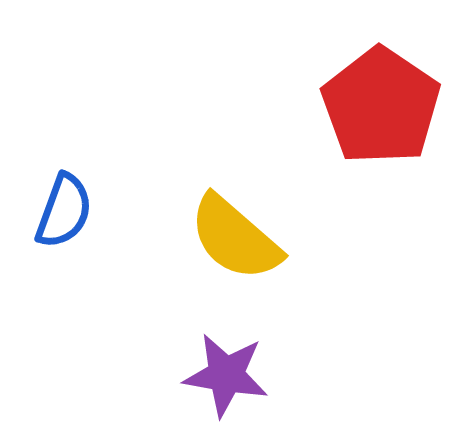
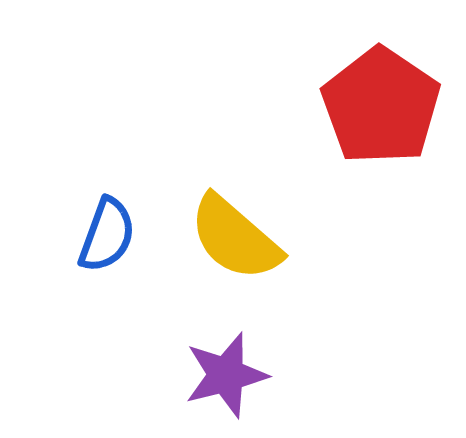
blue semicircle: moved 43 px right, 24 px down
purple star: rotated 24 degrees counterclockwise
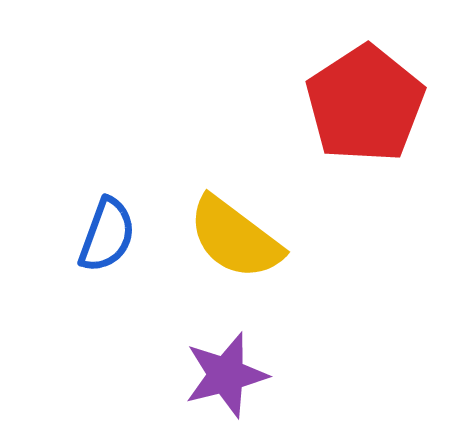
red pentagon: moved 16 px left, 2 px up; rotated 5 degrees clockwise
yellow semicircle: rotated 4 degrees counterclockwise
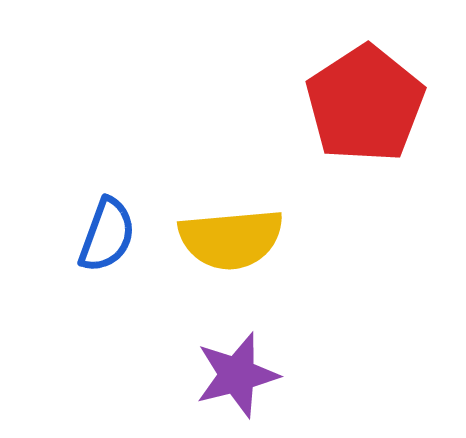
yellow semicircle: moved 4 px left, 1 px down; rotated 42 degrees counterclockwise
purple star: moved 11 px right
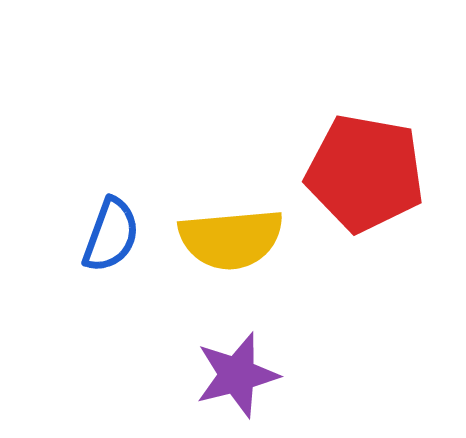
red pentagon: moved 69 px down; rotated 29 degrees counterclockwise
blue semicircle: moved 4 px right
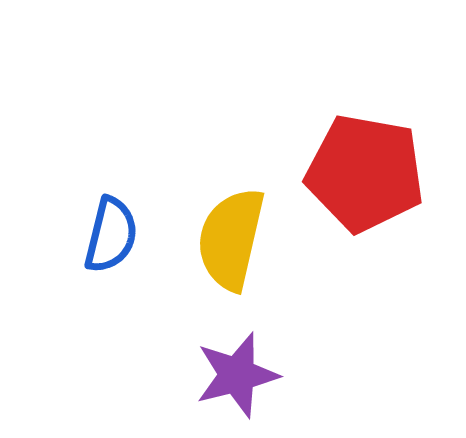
blue semicircle: rotated 6 degrees counterclockwise
yellow semicircle: rotated 108 degrees clockwise
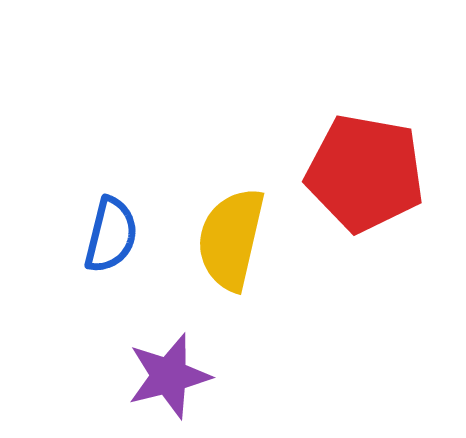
purple star: moved 68 px left, 1 px down
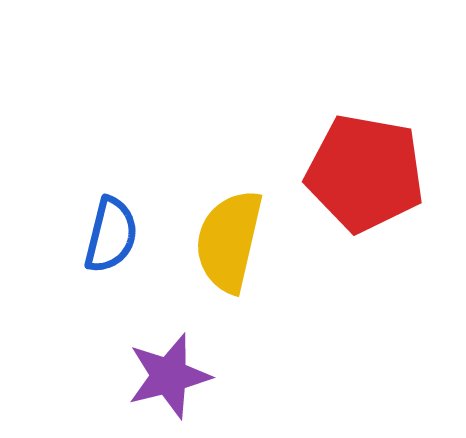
yellow semicircle: moved 2 px left, 2 px down
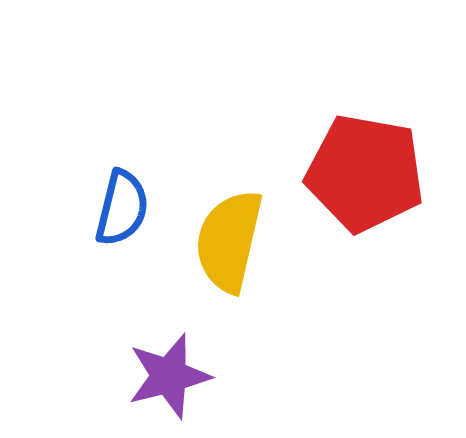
blue semicircle: moved 11 px right, 27 px up
